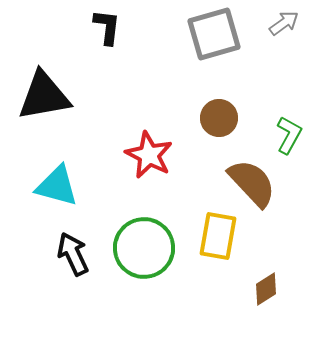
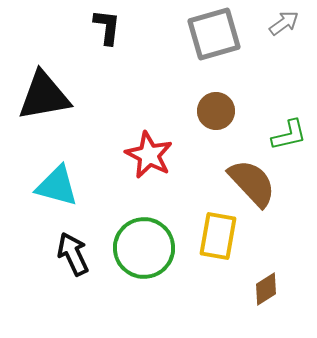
brown circle: moved 3 px left, 7 px up
green L-shape: rotated 48 degrees clockwise
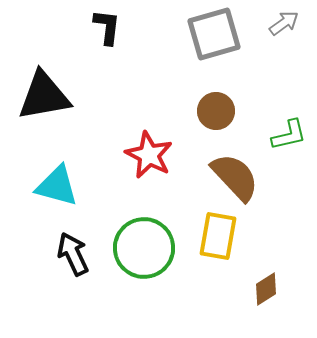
brown semicircle: moved 17 px left, 6 px up
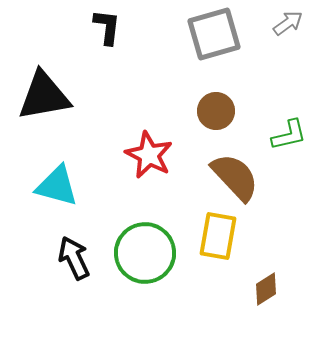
gray arrow: moved 4 px right
green circle: moved 1 px right, 5 px down
black arrow: moved 1 px right, 4 px down
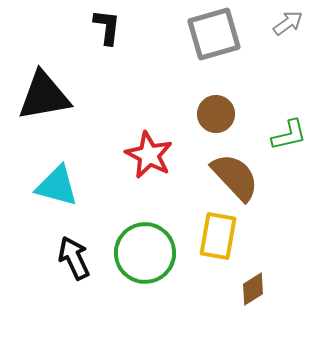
brown circle: moved 3 px down
brown diamond: moved 13 px left
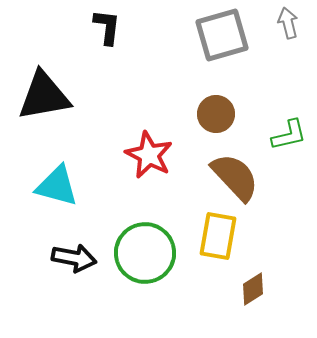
gray arrow: rotated 68 degrees counterclockwise
gray square: moved 8 px right, 1 px down
black arrow: rotated 126 degrees clockwise
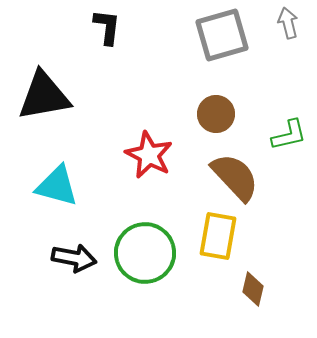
brown diamond: rotated 44 degrees counterclockwise
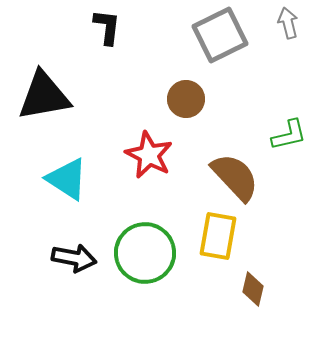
gray square: moved 2 px left; rotated 10 degrees counterclockwise
brown circle: moved 30 px left, 15 px up
cyan triangle: moved 10 px right, 7 px up; rotated 18 degrees clockwise
